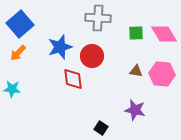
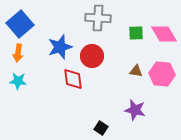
orange arrow: rotated 36 degrees counterclockwise
cyan star: moved 6 px right, 8 px up
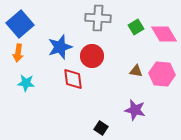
green square: moved 6 px up; rotated 28 degrees counterclockwise
cyan star: moved 8 px right, 2 px down
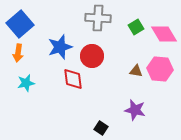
pink hexagon: moved 2 px left, 5 px up
cyan star: rotated 18 degrees counterclockwise
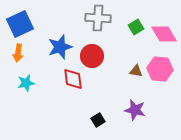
blue square: rotated 16 degrees clockwise
black square: moved 3 px left, 8 px up; rotated 24 degrees clockwise
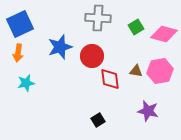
pink diamond: rotated 44 degrees counterclockwise
pink hexagon: moved 2 px down; rotated 15 degrees counterclockwise
red diamond: moved 37 px right
purple star: moved 13 px right, 1 px down
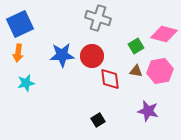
gray cross: rotated 15 degrees clockwise
green square: moved 19 px down
blue star: moved 2 px right, 8 px down; rotated 15 degrees clockwise
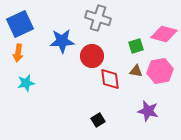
green square: rotated 14 degrees clockwise
blue star: moved 14 px up
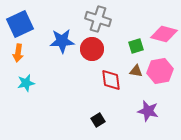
gray cross: moved 1 px down
red circle: moved 7 px up
red diamond: moved 1 px right, 1 px down
